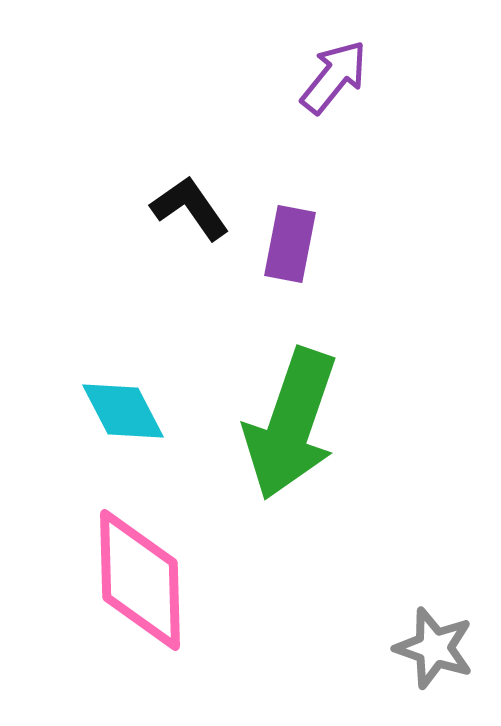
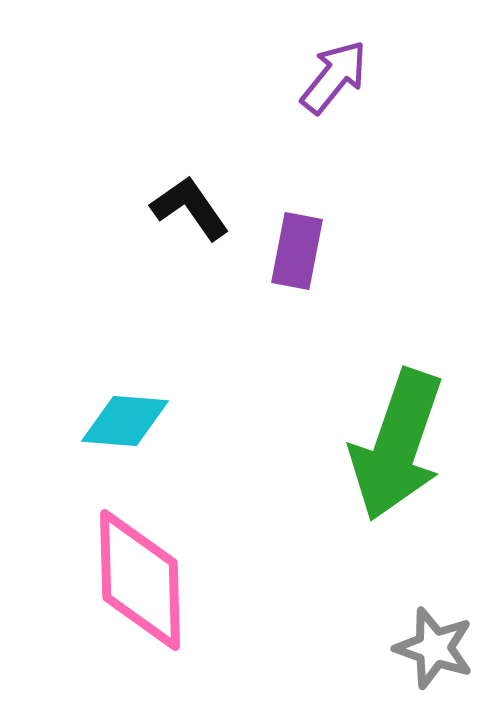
purple rectangle: moved 7 px right, 7 px down
cyan diamond: moved 2 px right, 10 px down; rotated 58 degrees counterclockwise
green arrow: moved 106 px right, 21 px down
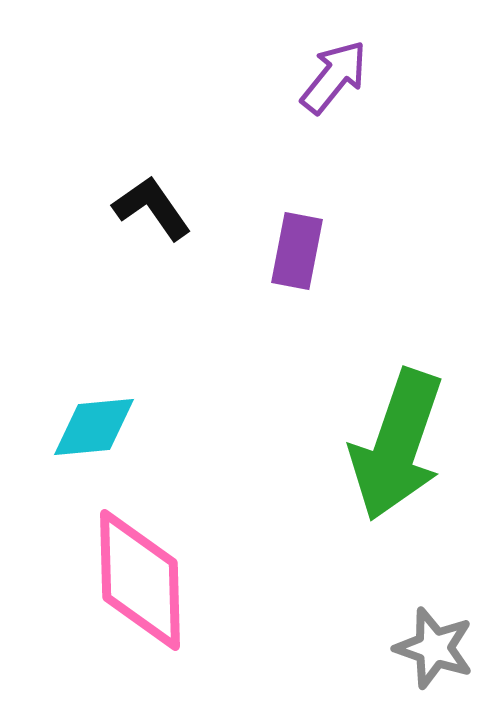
black L-shape: moved 38 px left
cyan diamond: moved 31 px left, 6 px down; rotated 10 degrees counterclockwise
